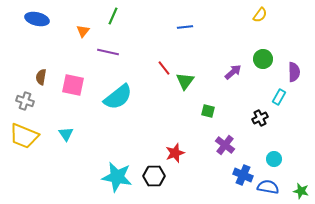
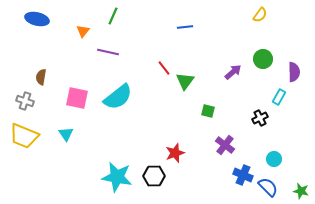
pink square: moved 4 px right, 13 px down
blue semicircle: rotated 35 degrees clockwise
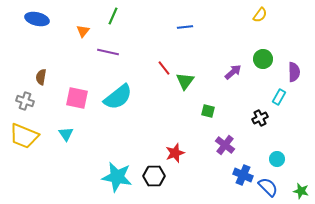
cyan circle: moved 3 px right
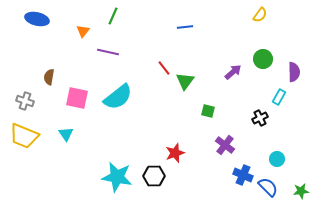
brown semicircle: moved 8 px right
green star: rotated 21 degrees counterclockwise
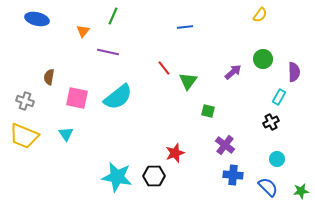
green triangle: moved 3 px right
black cross: moved 11 px right, 4 px down
blue cross: moved 10 px left; rotated 18 degrees counterclockwise
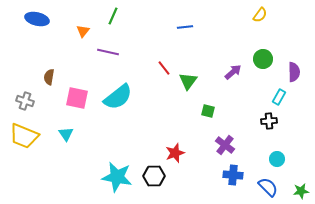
black cross: moved 2 px left, 1 px up; rotated 21 degrees clockwise
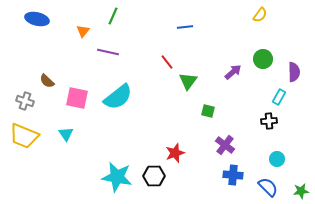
red line: moved 3 px right, 6 px up
brown semicircle: moved 2 px left, 4 px down; rotated 56 degrees counterclockwise
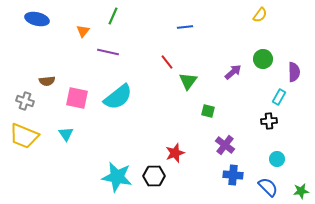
brown semicircle: rotated 49 degrees counterclockwise
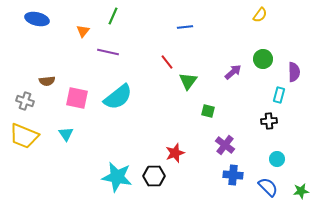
cyan rectangle: moved 2 px up; rotated 14 degrees counterclockwise
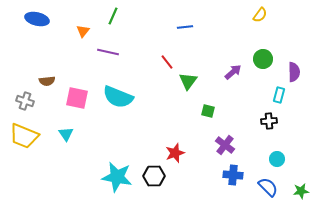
cyan semicircle: rotated 60 degrees clockwise
